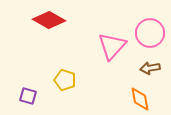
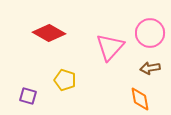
red diamond: moved 13 px down
pink triangle: moved 2 px left, 1 px down
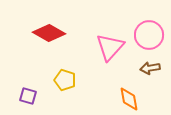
pink circle: moved 1 px left, 2 px down
orange diamond: moved 11 px left
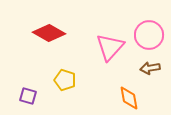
orange diamond: moved 1 px up
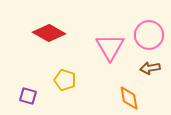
pink triangle: rotated 12 degrees counterclockwise
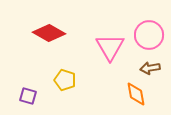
orange diamond: moved 7 px right, 4 px up
